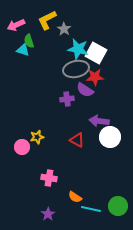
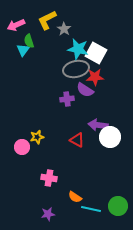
cyan triangle: rotated 48 degrees clockwise
purple arrow: moved 1 px left, 4 px down
purple star: rotated 24 degrees clockwise
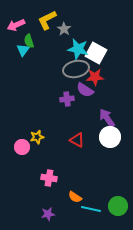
purple arrow: moved 9 px right, 7 px up; rotated 48 degrees clockwise
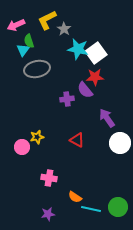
white square: rotated 25 degrees clockwise
gray ellipse: moved 39 px left
purple semicircle: rotated 18 degrees clockwise
white circle: moved 10 px right, 6 px down
green circle: moved 1 px down
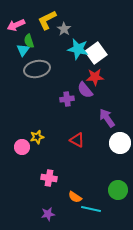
green circle: moved 17 px up
